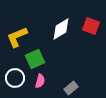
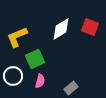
red square: moved 1 px left, 1 px down
white circle: moved 2 px left, 2 px up
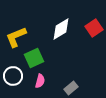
red square: moved 4 px right, 1 px down; rotated 36 degrees clockwise
yellow L-shape: moved 1 px left
green square: moved 1 px left, 1 px up
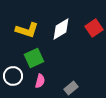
yellow L-shape: moved 11 px right, 7 px up; rotated 140 degrees counterclockwise
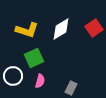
gray rectangle: rotated 24 degrees counterclockwise
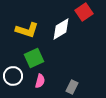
red square: moved 10 px left, 16 px up
gray rectangle: moved 1 px right, 1 px up
